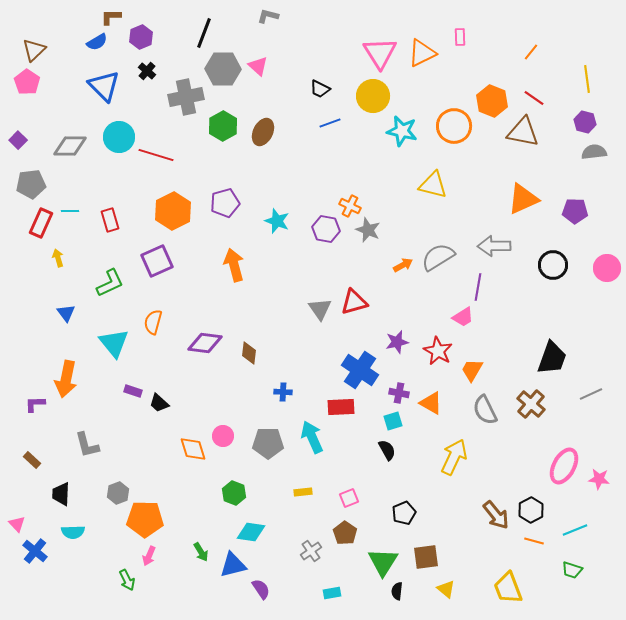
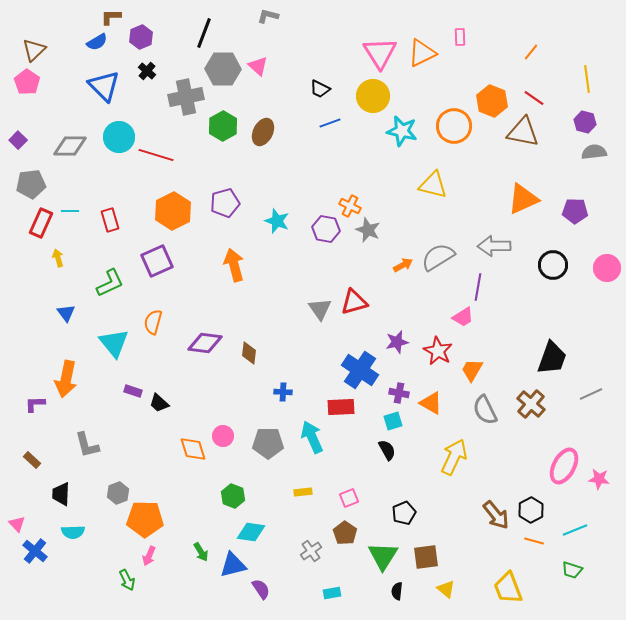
green hexagon at (234, 493): moved 1 px left, 3 px down
green triangle at (383, 562): moved 6 px up
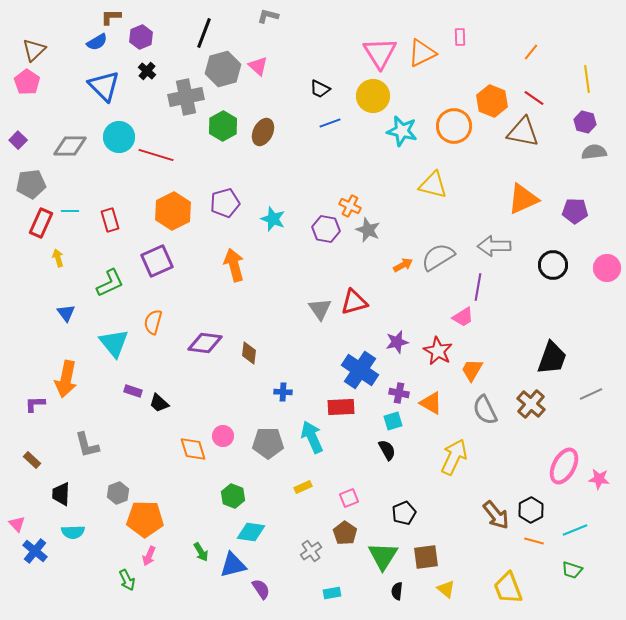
gray hexagon at (223, 69): rotated 16 degrees counterclockwise
cyan star at (277, 221): moved 4 px left, 2 px up
yellow rectangle at (303, 492): moved 5 px up; rotated 18 degrees counterclockwise
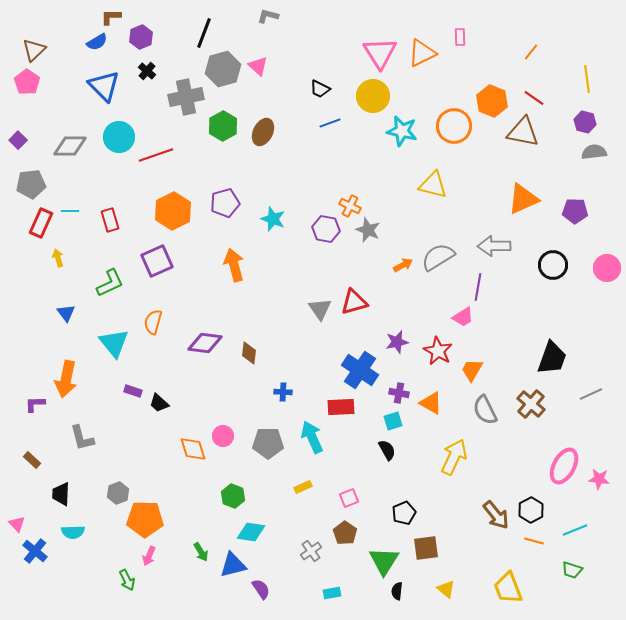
red line at (156, 155): rotated 36 degrees counterclockwise
gray L-shape at (87, 445): moved 5 px left, 7 px up
green triangle at (383, 556): moved 1 px right, 5 px down
brown square at (426, 557): moved 9 px up
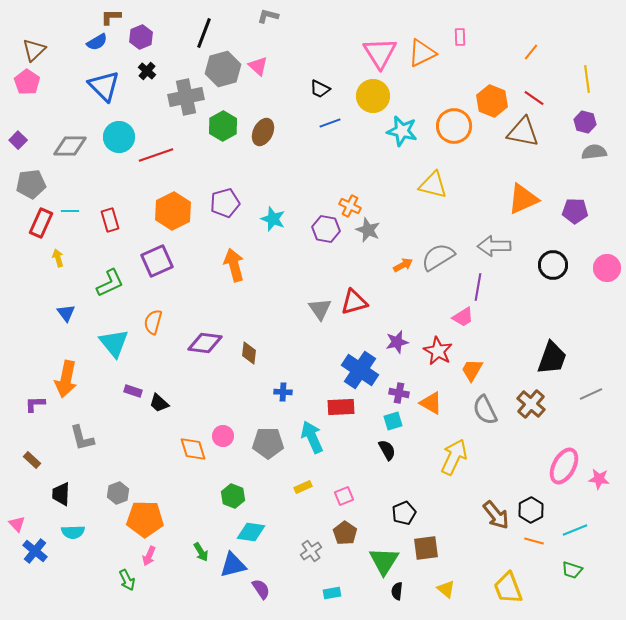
pink square at (349, 498): moved 5 px left, 2 px up
